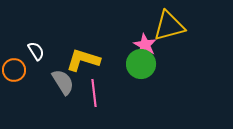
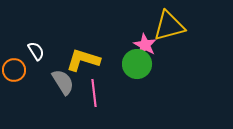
green circle: moved 4 px left
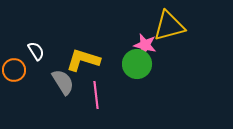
pink star: rotated 15 degrees counterclockwise
pink line: moved 2 px right, 2 px down
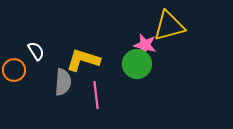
gray semicircle: rotated 36 degrees clockwise
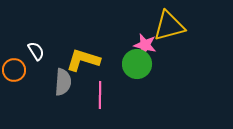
pink line: moved 4 px right; rotated 8 degrees clockwise
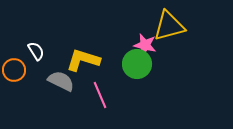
gray semicircle: moved 2 px left, 1 px up; rotated 68 degrees counterclockwise
pink line: rotated 24 degrees counterclockwise
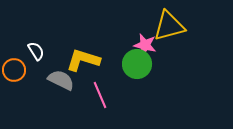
gray semicircle: moved 1 px up
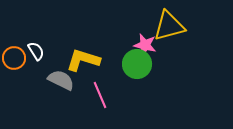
orange circle: moved 12 px up
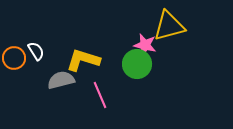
gray semicircle: rotated 40 degrees counterclockwise
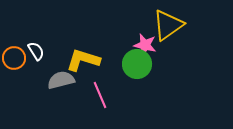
yellow triangle: moved 1 px left, 1 px up; rotated 20 degrees counterclockwise
